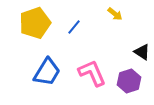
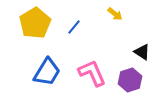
yellow pentagon: rotated 12 degrees counterclockwise
purple hexagon: moved 1 px right, 1 px up
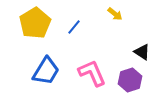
blue trapezoid: moved 1 px left, 1 px up
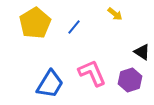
blue trapezoid: moved 4 px right, 13 px down
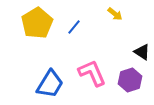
yellow pentagon: moved 2 px right
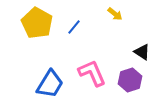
yellow pentagon: rotated 12 degrees counterclockwise
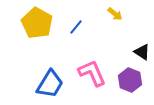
blue line: moved 2 px right
purple hexagon: rotated 20 degrees counterclockwise
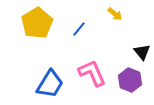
yellow pentagon: rotated 12 degrees clockwise
blue line: moved 3 px right, 2 px down
black triangle: rotated 18 degrees clockwise
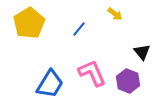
yellow pentagon: moved 8 px left
purple hexagon: moved 2 px left, 1 px down
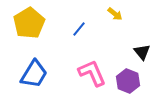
blue trapezoid: moved 16 px left, 10 px up
